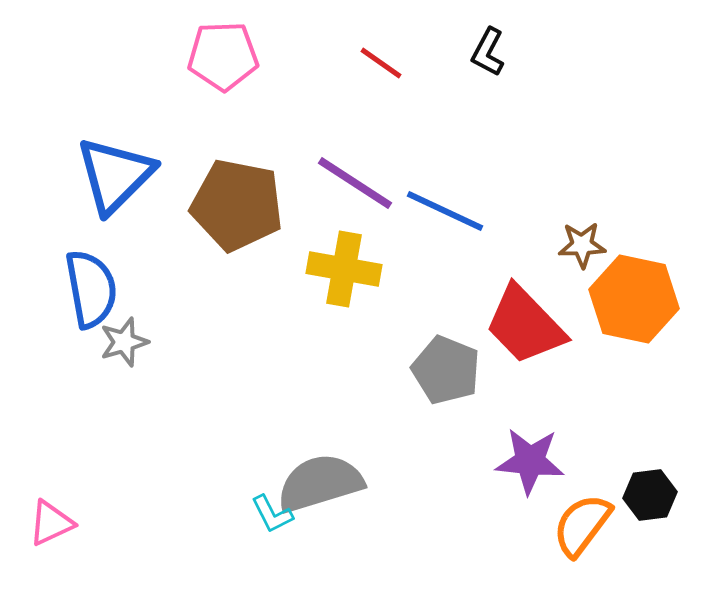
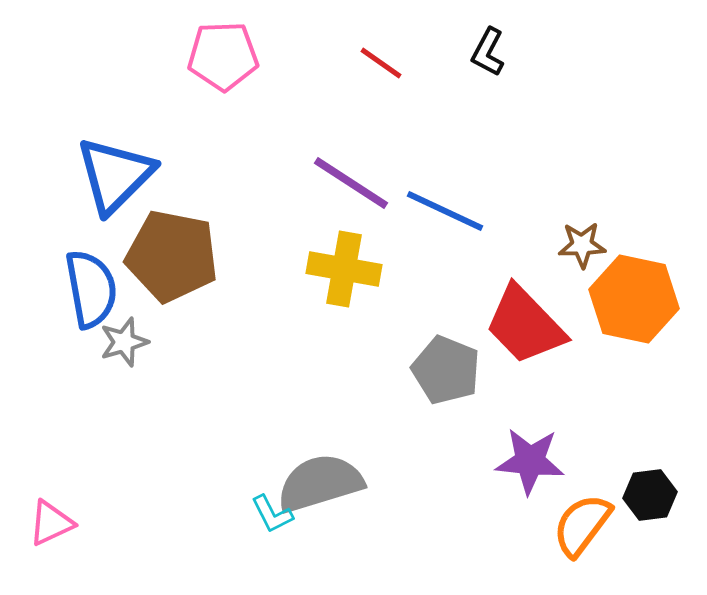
purple line: moved 4 px left
brown pentagon: moved 65 px left, 51 px down
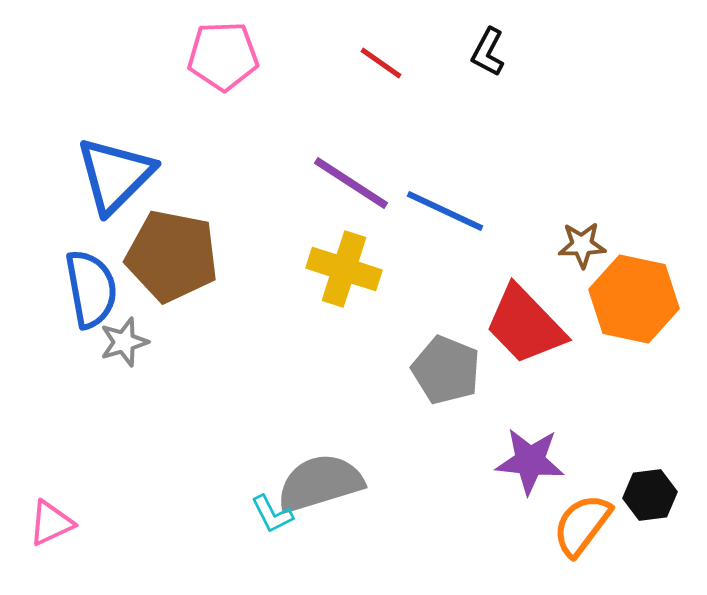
yellow cross: rotated 8 degrees clockwise
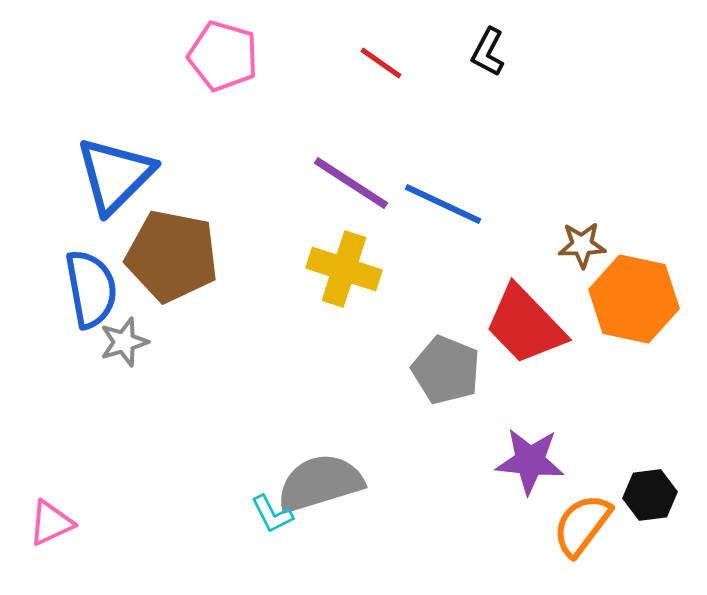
pink pentagon: rotated 18 degrees clockwise
blue line: moved 2 px left, 7 px up
